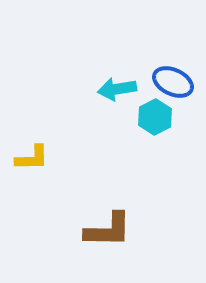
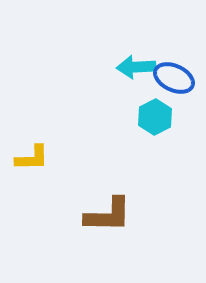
blue ellipse: moved 1 px right, 4 px up
cyan arrow: moved 19 px right, 22 px up; rotated 6 degrees clockwise
brown L-shape: moved 15 px up
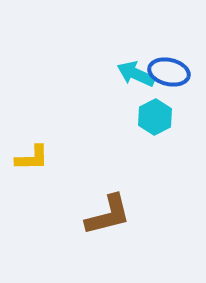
cyan arrow: moved 7 px down; rotated 27 degrees clockwise
blue ellipse: moved 5 px left, 6 px up; rotated 12 degrees counterclockwise
brown L-shape: rotated 15 degrees counterclockwise
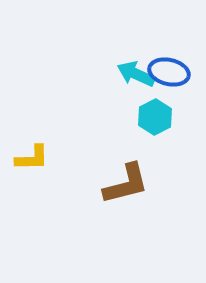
brown L-shape: moved 18 px right, 31 px up
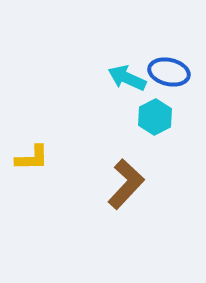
cyan arrow: moved 9 px left, 4 px down
brown L-shape: rotated 33 degrees counterclockwise
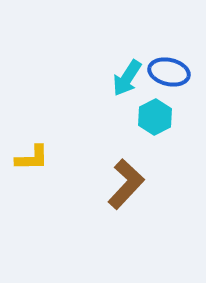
cyan arrow: rotated 81 degrees counterclockwise
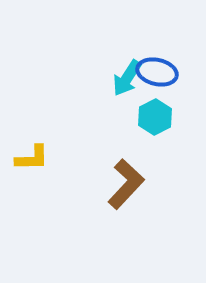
blue ellipse: moved 12 px left
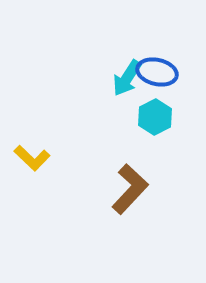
yellow L-shape: rotated 45 degrees clockwise
brown L-shape: moved 4 px right, 5 px down
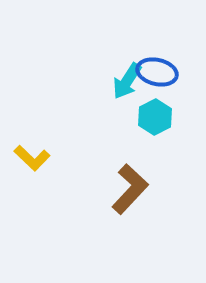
cyan arrow: moved 3 px down
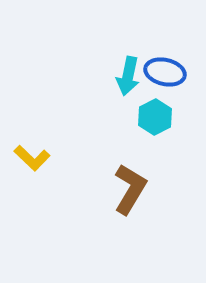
blue ellipse: moved 8 px right
cyan arrow: moved 1 px right, 5 px up; rotated 21 degrees counterclockwise
brown L-shape: rotated 12 degrees counterclockwise
